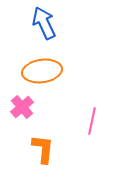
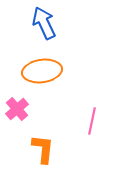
pink cross: moved 5 px left, 2 px down
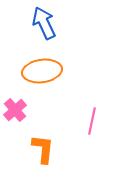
pink cross: moved 2 px left, 1 px down
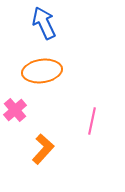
orange L-shape: rotated 36 degrees clockwise
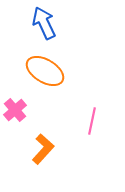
orange ellipse: moved 3 px right; rotated 39 degrees clockwise
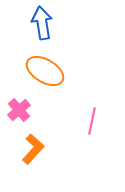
blue arrow: moved 2 px left; rotated 16 degrees clockwise
pink cross: moved 4 px right
orange L-shape: moved 10 px left
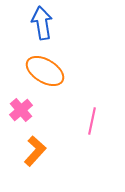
pink cross: moved 2 px right
orange L-shape: moved 2 px right, 2 px down
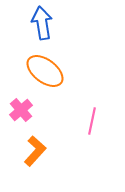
orange ellipse: rotated 6 degrees clockwise
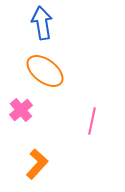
orange L-shape: moved 2 px right, 13 px down
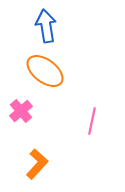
blue arrow: moved 4 px right, 3 px down
pink cross: moved 1 px down
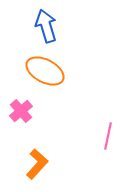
blue arrow: rotated 8 degrees counterclockwise
orange ellipse: rotated 9 degrees counterclockwise
pink line: moved 16 px right, 15 px down
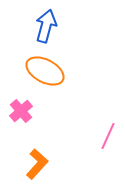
blue arrow: rotated 32 degrees clockwise
pink line: rotated 12 degrees clockwise
